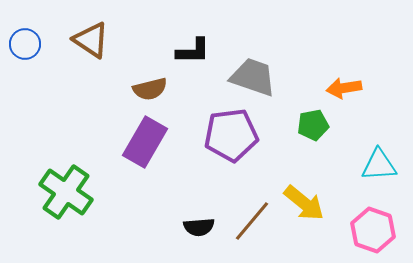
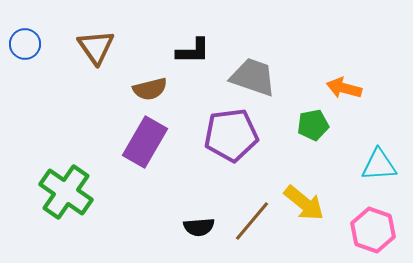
brown triangle: moved 5 px right, 7 px down; rotated 21 degrees clockwise
orange arrow: rotated 24 degrees clockwise
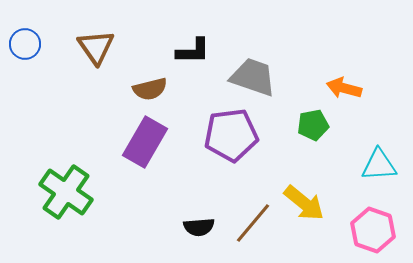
brown line: moved 1 px right, 2 px down
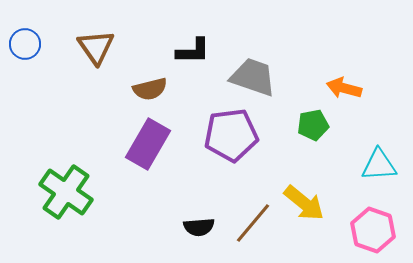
purple rectangle: moved 3 px right, 2 px down
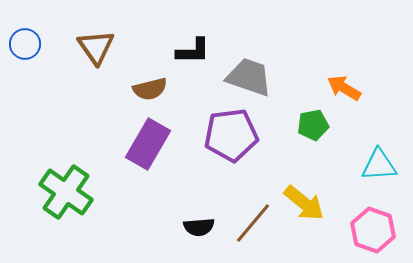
gray trapezoid: moved 4 px left
orange arrow: rotated 16 degrees clockwise
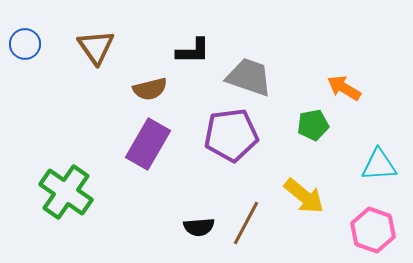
yellow arrow: moved 7 px up
brown line: moved 7 px left; rotated 12 degrees counterclockwise
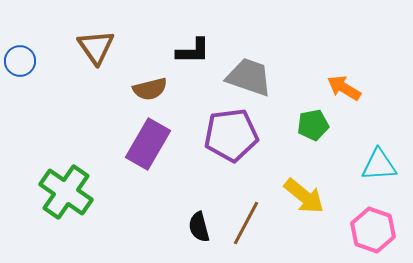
blue circle: moved 5 px left, 17 px down
black semicircle: rotated 80 degrees clockwise
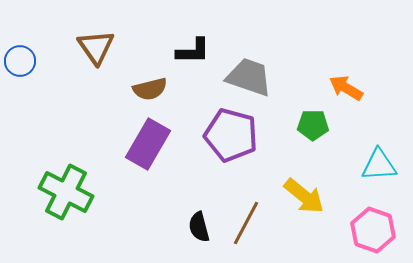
orange arrow: moved 2 px right
green pentagon: rotated 12 degrees clockwise
purple pentagon: rotated 22 degrees clockwise
green cross: rotated 8 degrees counterclockwise
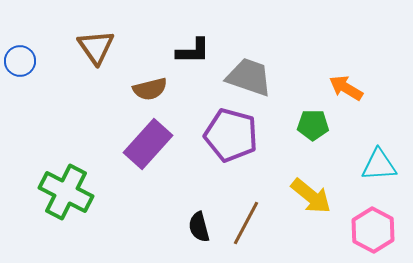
purple rectangle: rotated 12 degrees clockwise
yellow arrow: moved 7 px right
pink hexagon: rotated 9 degrees clockwise
